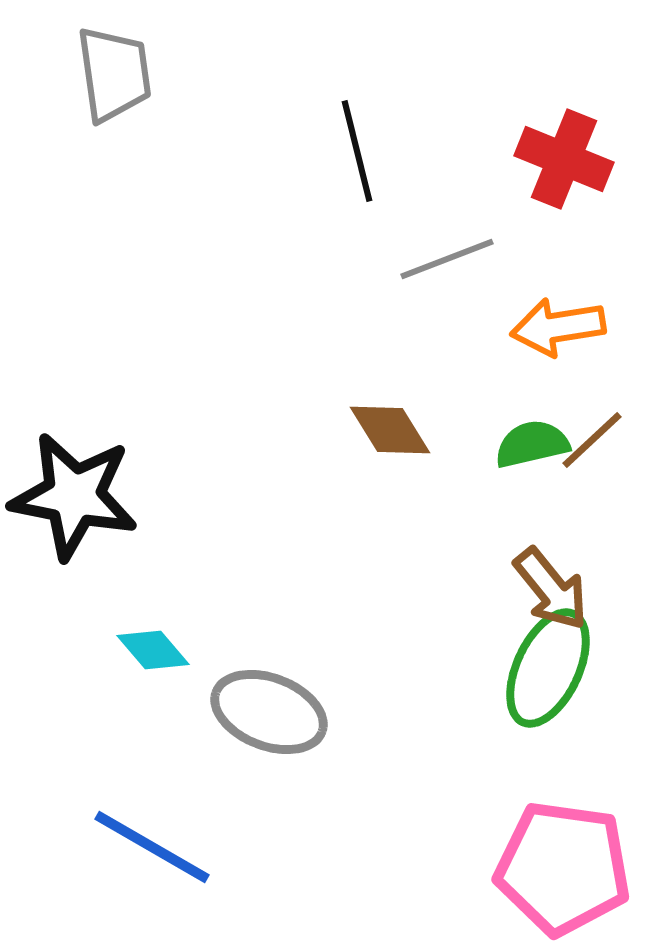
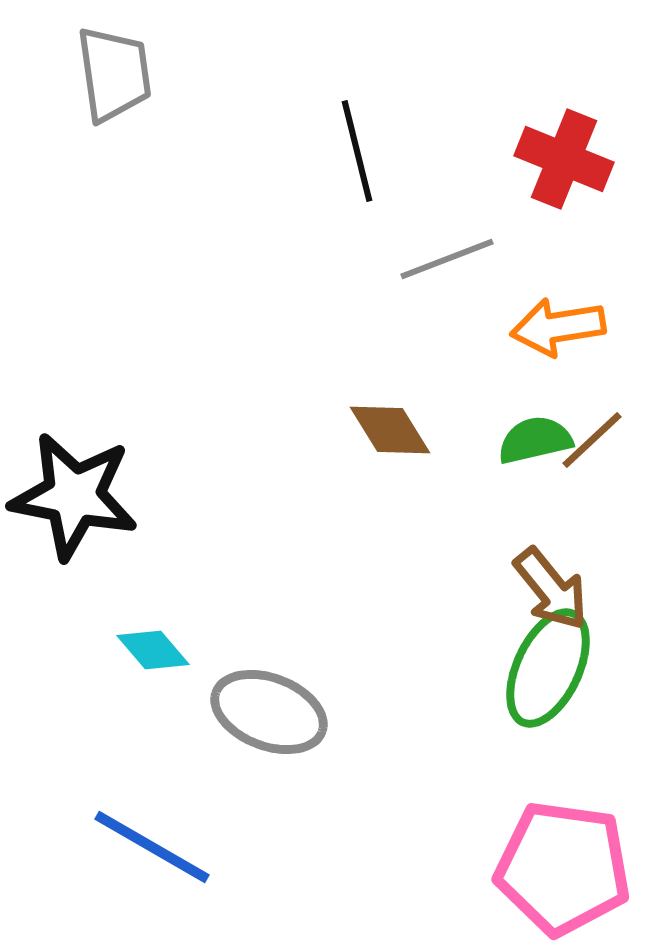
green semicircle: moved 3 px right, 4 px up
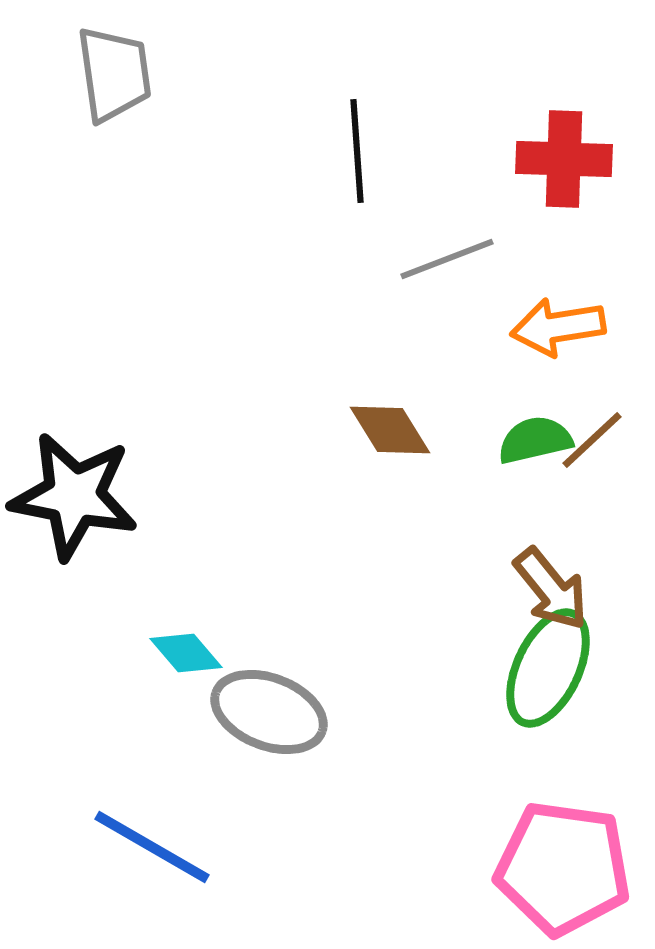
black line: rotated 10 degrees clockwise
red cross: rotated 20 degrees counterclockwise
cyan diamond: moved 33 px right, 3 px down
